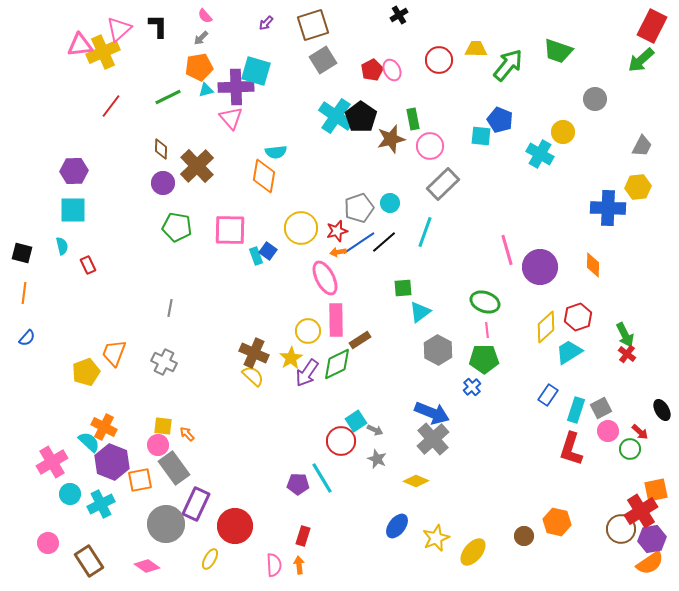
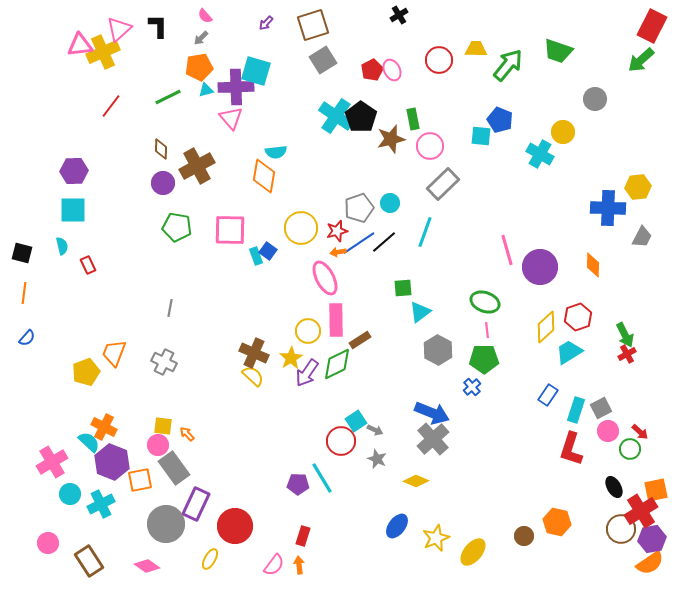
gray trapezoid at (642, 146): moved 91 px down
brown cross at (197, 166): rotated 16 degrees clockwise
red cross at (627, 354): rotated 24 degrees clockwise
black ellipse at (662, 410): moved 48 px left, 77 px down
pink semicircle at (274, 565): rotated 40 degrees clockwise
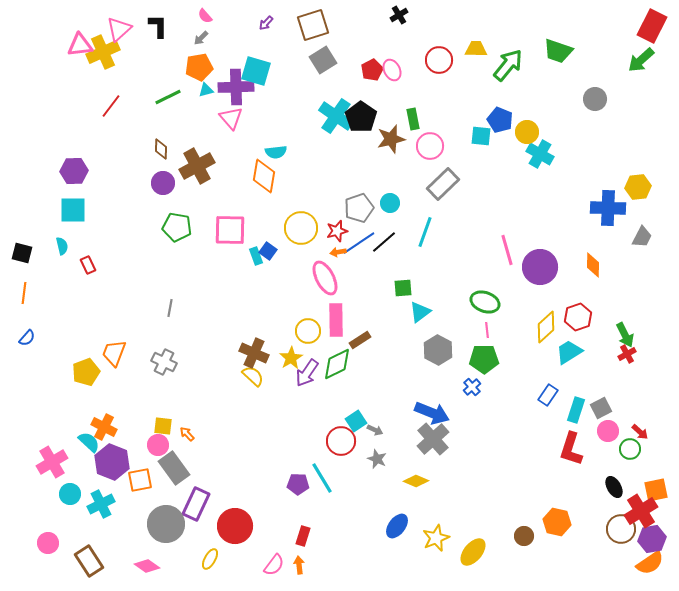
yellow circle at (563, 132): moved 36 px left
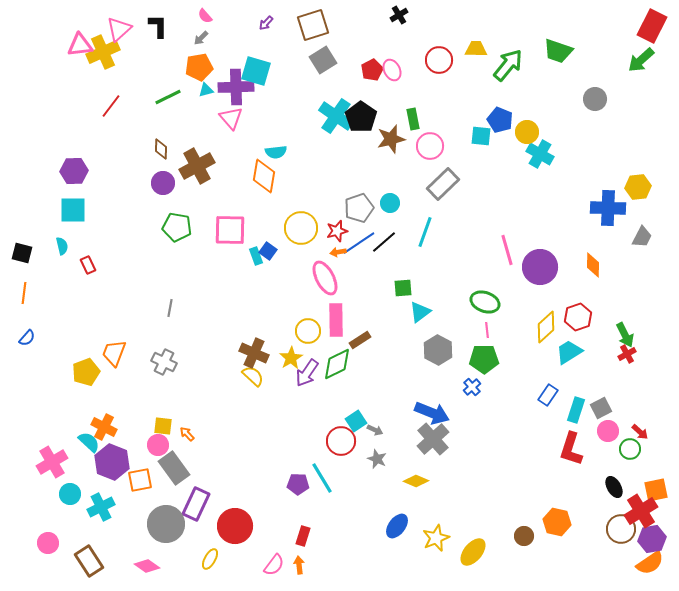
cyan cross at (101, 504): moved 3 px down
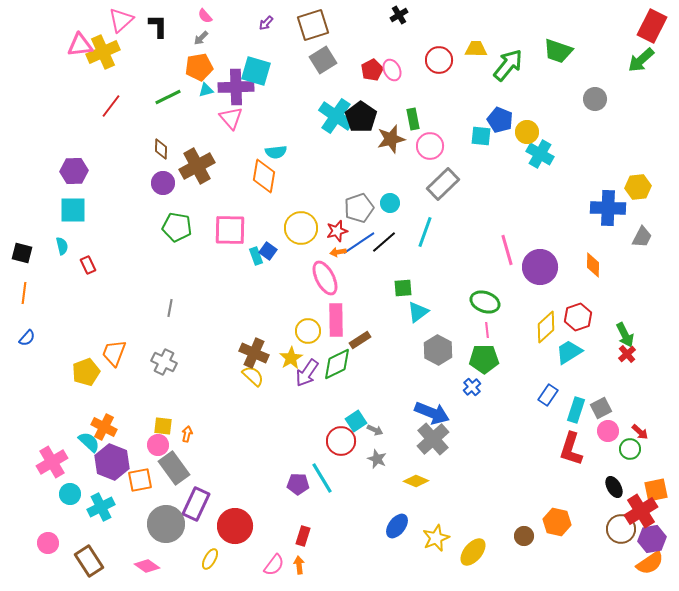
pink triangle at (119, 29): moved 2 px right, 9 px up
cyan triangle at (420, 312): moved 2 px left
red cross at (627, 354): rotated 12 degrees counterclockwise
orange arrow at (187, 434): rotated 56 degrees clockwise
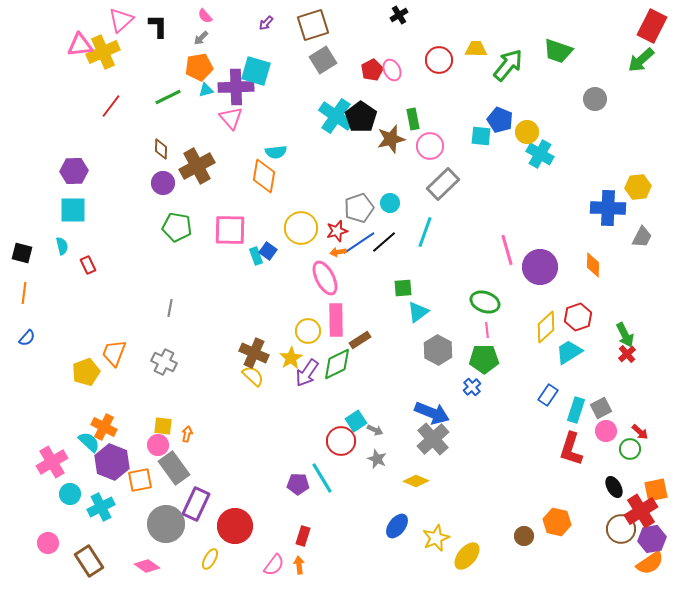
pink circle at (608, 431): moved 2 px left
yellow ellipse at (473, 552): moved 6 px left, 4 px down
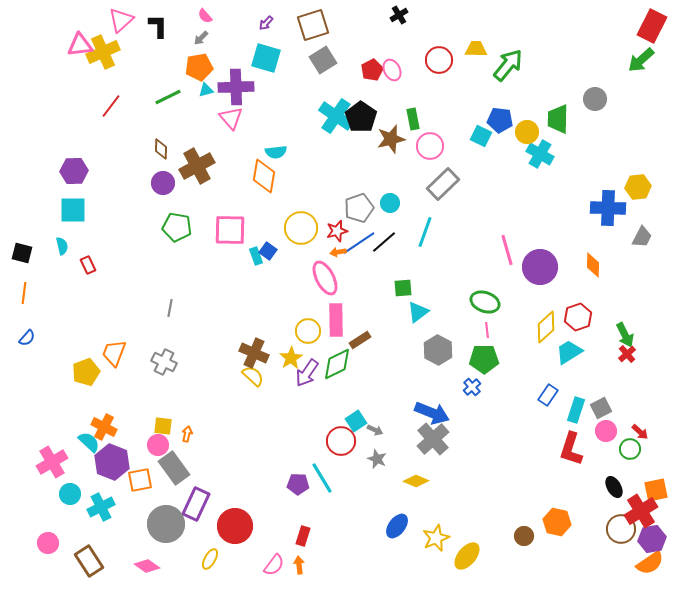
green trapezoid at (558, 51): moved 68 px down; rotated 72 degrees clockwise
cyan square at (256, 71): moved 10 px right, 13 px up
blue pentagon at (500, 120): rotated 15 degrees counterclockwise
cyan square at (481, 136): rotated 20 degrees clockwise
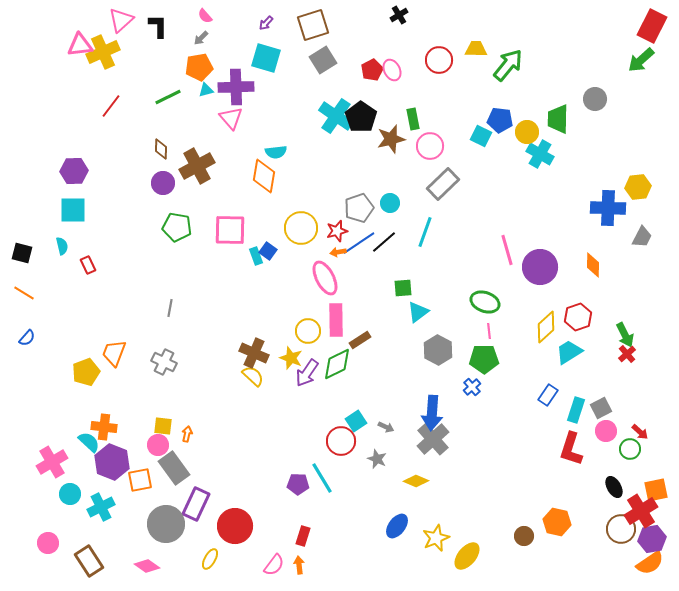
orange line at (24, 293): rotated 65 degrees counterclockwise
pink line at (487, 330): moved 2 px right, 1 px down
yellow star at (291, 358): rotated 20 degrees counterclockwise
blue arrow at (432, 413): rotated 72 degrees clockwise
orange cross at (104, 427): rotated 20 degrees counterclockwise
gray arrow at (375, 430): moved 11 px right, 3 px up
